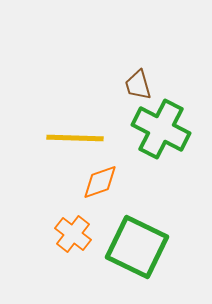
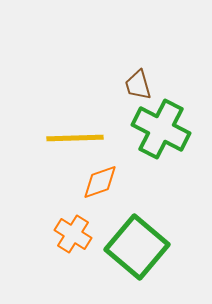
yellow line: rotated 4 degrees counterclockwise
orange cross: rotated 6 degrees counterclockwise
green square: rotated 14 degrees clockwise
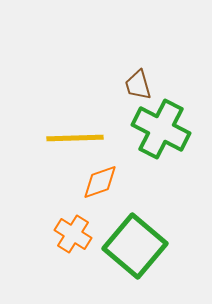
green square: moved 2 px left, 1 px up
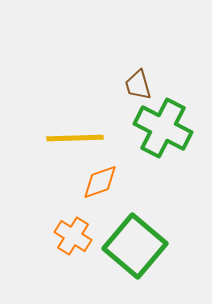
green cross: moved 2 px right, 1 px up
orange cross: moved 2 px down
